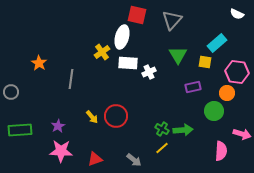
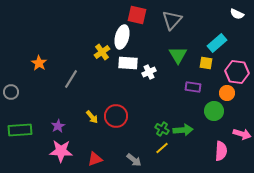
yellow square: moved 1 px right, 1 px down
gray line: rotated 24 degrees clockwise
purple rectangle: rotated 21 degrees clockwise
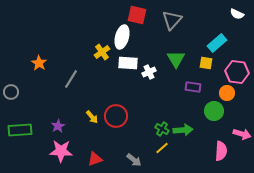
green triangle: moved 2 px left, 4 px down
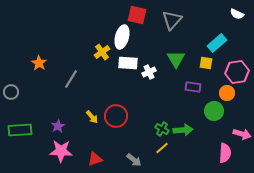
pink hexagon: rotated 15 degrees counterclockwise
pink semicircle: moved 4 px right, 2 px down
